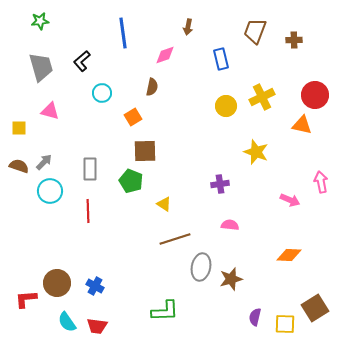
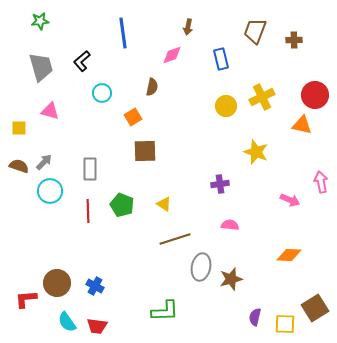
pink diamond at (165, 55): moved 7 px right
green pentagon at (131, 181): moved 9 px left, 24 px down
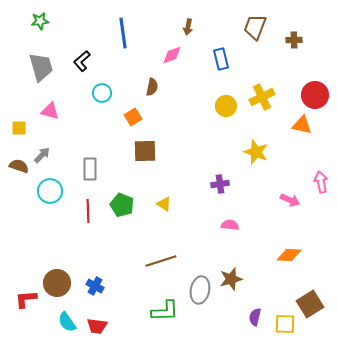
brown trapezoid at (255, 31): moved 4 px up
gray arrow at (44, 162): moved 2 px left, 7 px up
brown line at (175, 239): moved 14 px left, 22 px down
gray ellipse at (201, 267): moved 1 px left, 23 px down
brown square at (315, 308): moved 5 px left, 4 px up
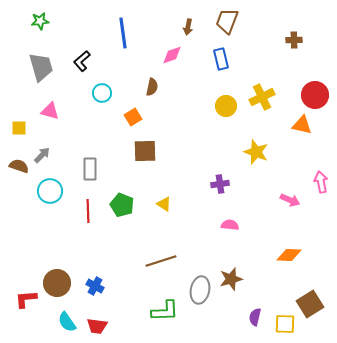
brown trapezoid at (255, 27): moved 28 px left, 6 px up
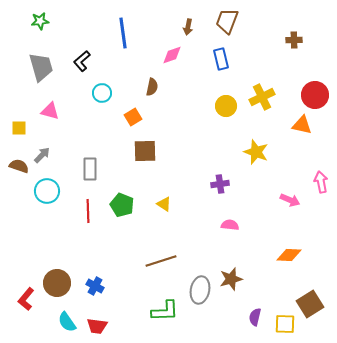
cyan circle at (50, 191): moved 3 px left
red L-shape at (26, 299): rotated 45 degrees counterclockwise
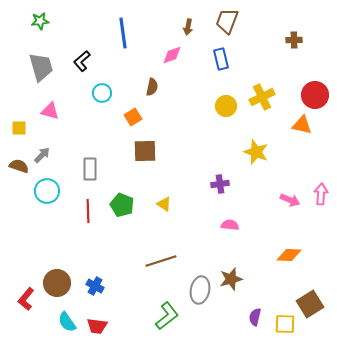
pink arrow at (321, 182): moved 12 px down; rotated 15 degrees clockwise
green L-shape at (165, 311): moved 2 px right, 5 px down; rotated 36 degrees counterclockwise
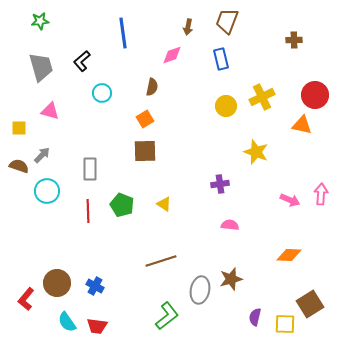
orange square at (133, 117): moved 12 px right, 2 px down
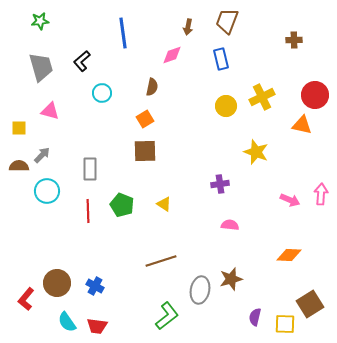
brown semicircle at (19, 166): rotated 18 degrees counterclockwise
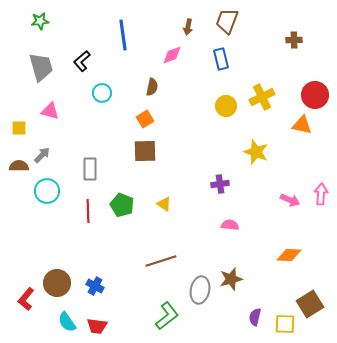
blue line at (123, 33): moved 2 px down
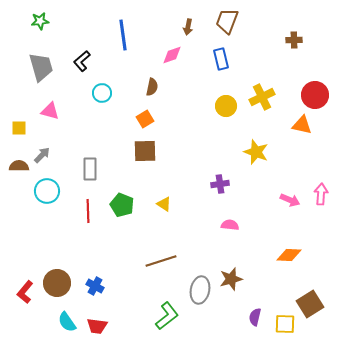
red L-shape at (26, 299): moved 1 px left, 7 px up
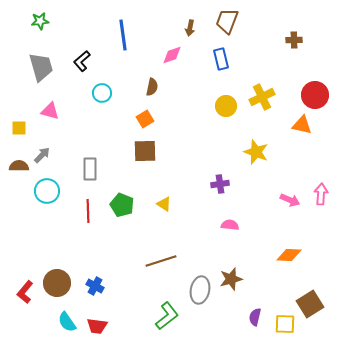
brown arrow at (188, 27): moved 2 px right, 1 px down
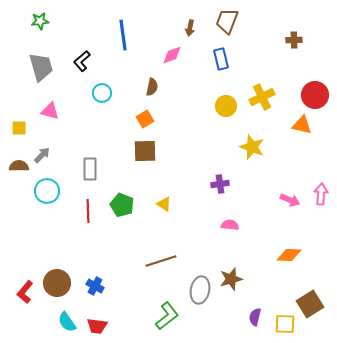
yellow star at (256, 152): moved 4 px left, 5 px up
